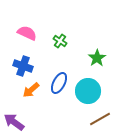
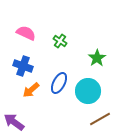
pink semicircle: moved 1 px left
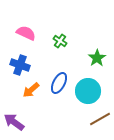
blue cross: moved 3 px left, 1 px up
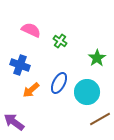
pink semicircle: moved 5 px right, 3 px up
cyan circle: moved 1 px left, 1 px down
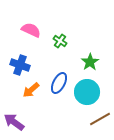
green star: moved 7 px left, 4 px down
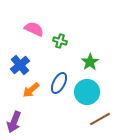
pink semicircle: moved 3 px right, 1 px up
green cross: rotated 16 degrees counterclockwise
blue cross: rotated 30 degrees clockwise
purple arrow: rotated 105 degrees counterclockwise
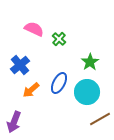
green cross: moved 1 px left, 2 px up; rotated 24 degrees clockwise
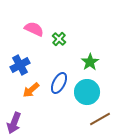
blue cross: rotated 12 degrees clockwise
purple arrow: moved 1 px down
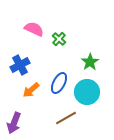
brown line: moved 34 px left, 1 px up
